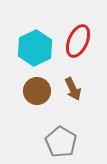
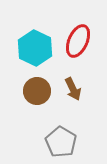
cyan hexagon: rotated 8 degrees counterclockwise
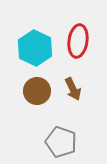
red ellipse: rotated 16 degrees counterclockwise
gray pentagon: rotated 12 degrees counterclockwise
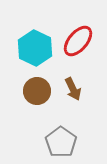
red ellipse: rotated 32 degrees clockwise
gray pentagon: rotated 16 degrees clockwise
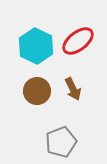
red ellipse: rotated 12 degrees clockwise
cyan hexagon: moved 1 px right, 2 px up
gray pentagon: rotated 16 degrees clockwise
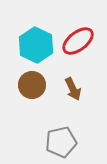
cyan hexagon: moved 1 px up
brown circle: moved 5 px left, 6 px up
gray pentagon: rotated 8 degrees clockwise
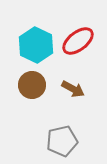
brown arrow: rotated 35 degrees counterclockwise
gray pentagon: moved 1 px right, 1 px up
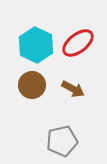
red ellipse: moved 2 px down
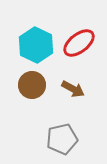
red ellipse: moved 1 px right
gray pentagon: moved 2 px up
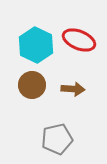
red ellipse: moved 3 px up; rotated 60 degrees clockwise
brown arrow: rotated 25 degrees counterclockwise
gray pentagon: moved 5 px left
